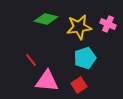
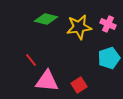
cyan pentagon: moved 24 px right
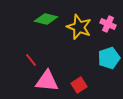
yellow star: rotated 30 degrees clockwise
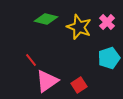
pink cross: moved 1 px left, 2 px up; rotated 21 degrees clockwise
pink triangle: rotated 40 degrees counterclockwise
